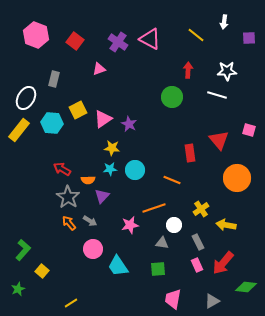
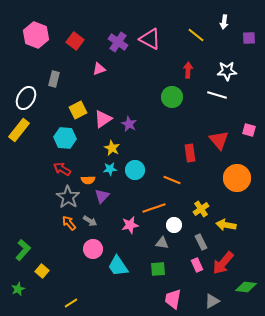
cyan hexagon at (52, 123): moved 13 px right, 15 px down
yellow star at (112, 148): rotated 21 degrees clockwise
gray rectangle at (198, 242): moved 3 px right
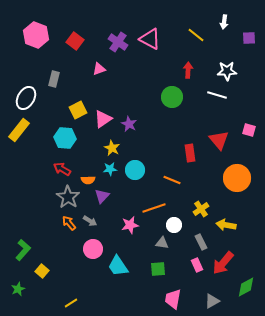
green diamond at (246, 287): rotated 35 degrees counterclockwise
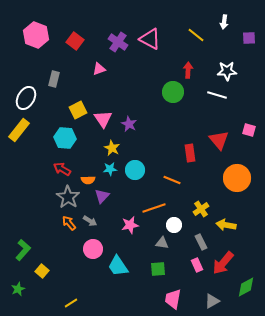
green circle at (172, 97): moved 1 px right, 5 px up
pink triangle at (103, 119): rotated 30 degrees counterclockwise
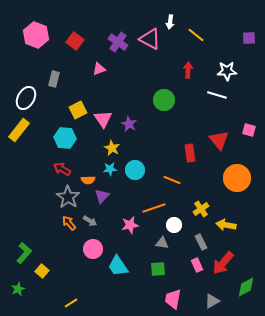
white arrow at (224, 22): moved 54 px left
green circle at (173, 92): moved 9 px left, 8 px down
green L-shape at (23, 250): moved 1 px right, 3 px down
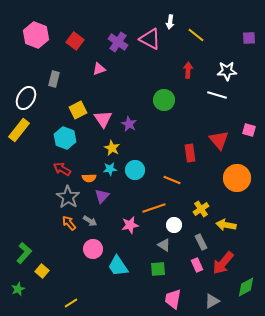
cyan hexagon at (65, 138): rotated 15 degrees clockwise
orange semicircle at (88, 180): moved 1 px right, 2 px up
gray triangle at (162, 243): moved 2 px right, 2 px down; rotated 24 degrees clockwise
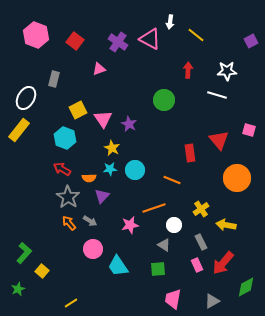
purple square at (249, 38): moved 2 px right, 3 px down; rotated 24 degrees counterclockwise
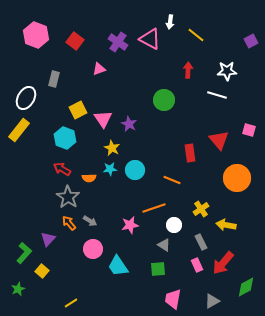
purple triangle at (102, 196): moved 54 px left, 43 px down
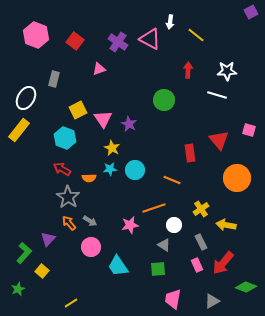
purple square at (251, 41): moved 29 px up
pink circle at (93, 249): moved 2 px left, 2 px up
green diamond at (246, 287): rotated 50 degrees clockwise
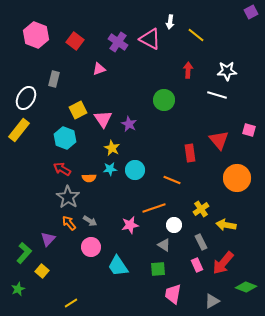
pink trapezoid at (173, 299): moved 5 px up
